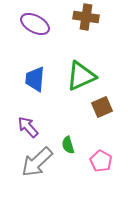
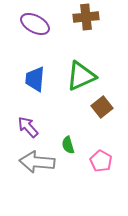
brown cross: rotated 15 degrees counterclockwise
brown square: rotated 15 degrees counterclockwise
gray arrow: rotated 48 degrees clockwise
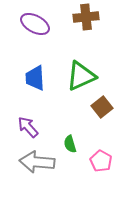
blue trapezoid: moved 1 px up; rotated 8 degrees counterclockwise
green semicircle: moved 2 px right, 1 px up
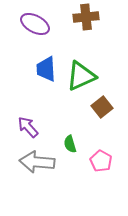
blue trapezoid: moved 11 px right, 9 px up
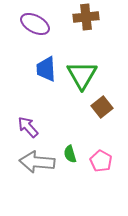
green triangle: moved 1 px right, 1 px up; rotated 36 degrees counterclockwise
green semicircle: moved 10 px down
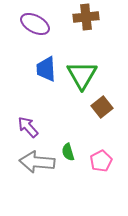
green semicircle: moved 2 px left, 2 px up
pink pentagon: rotated 15 degrees clockwise
